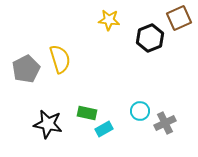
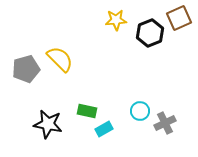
yellow star: moved 7 px right; rotated 10 degrees counterclockwise
black hexagon: moved 5 px up
yellow semicircle: rotated 28 degrees counterclockwise
gray pentagon: rotated 12 degrees clockwise
green rectangle: moved 2 px up
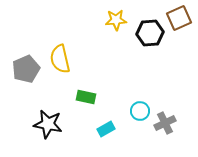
black hexagon: rotated 16 degrees clockwise
yellow semicircle: rotated 148 degrees counterclockwise
gray pentagon: rotated 8 degrees counterclockwise
green rectangle: moved 1 px left, 14 px up
cyan rectangle: moved 2 px right
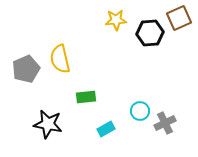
green rectangle: rotated 18 degrees counterclockwise
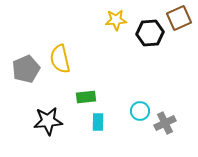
black star: moved 3 px up; rotated 16 degrees counterclockwise
cyan rectangle: moved 8 px left, 7 px up; rotated 60 degrees counterclockwise
